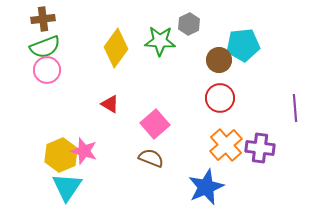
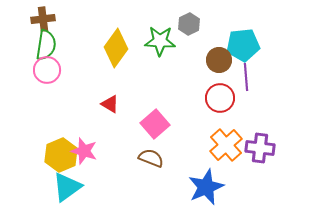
green semicircle: moved 1 px right, 2 px up; rotated 60 degrees counterclockwise
purple line: moved 49 px left, 31 px up
cyan triangle: rotated 20 degrees clockwise
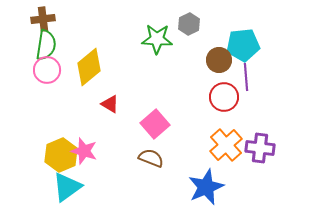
green star: moved 3 px left, 2 px up
yellow diamond: moved 27 px left, 19 px down; rotated 15 degrees clockwise
red circle: moved 4 px right, 1 px up
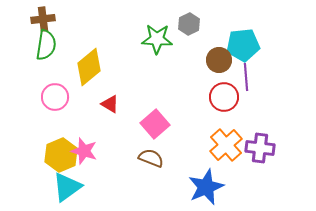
pink circle: moved 8 px right, 27 px down
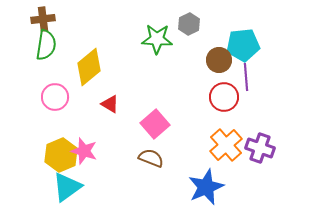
purple cross: rotated 12 degrees clockwise
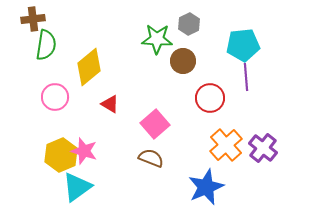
brown cross: moved 10 px left
brown circle: moved 36 px left, 1 px down
red circle: moved 14 px left, 1 px down
purple cross: moved 3 px right; rotated 20 degrees clockwise
cyan triangle: moved 10 px right
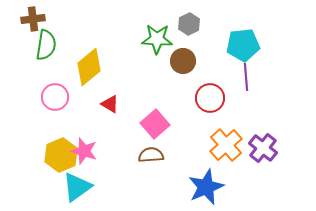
brown semicircle: moved 3 px up; rotated 25 degrees counterclockwise
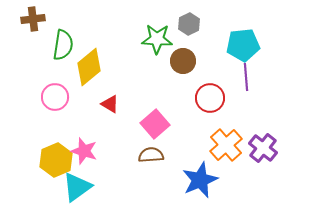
green semicircle: moved 17 px right
yellow hexagon: moved 5 px left, 5 px down
blue star: moved 6 px left, 7 px up
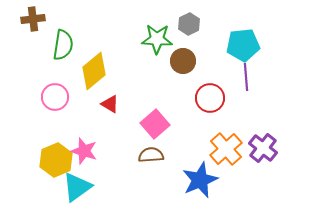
yellow diamond: moved 5 px right, 4 px down
orange cross: moved 4 px down
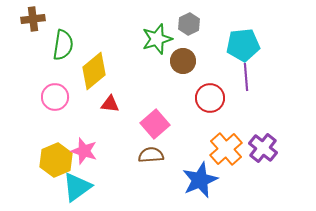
green star: rotated 20 degrees counterclockwise
red triangle: rotated 24 degrees counterclockwise
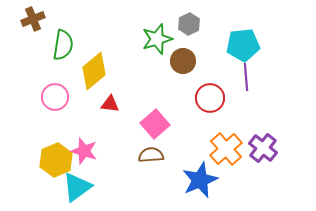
brown cross: rotated 15 degrees counterclockwise
